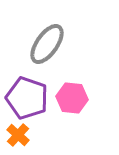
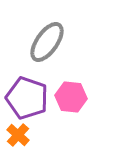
gray ellipse: moved 2 px up
pink hexagon: moved 1 px left, 1 px up
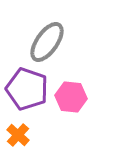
purple pentagon: moved 9 px up
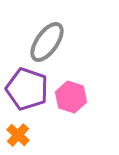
pink hexagon: rotated 12 degrees clockwise
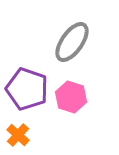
gray ellipse: moved 25 px right
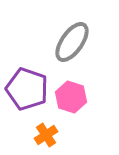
orange cross: moved 28 px right; rotated 15 degrees clockwise
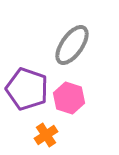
gray ellipse: moved 3 px down
pink hexagon: moved 2 px left, 1 px down
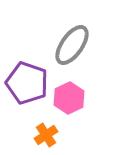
purple pentagon: moved 6 px up
pink hexagon: rotated 16 degrees clockwise
